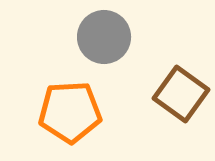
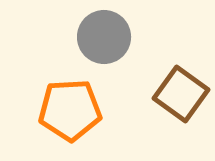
orange pentagon: moved 2 px up
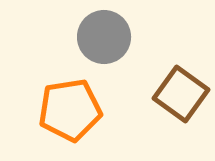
orange pentagon: rotated 6 degrees counterclockwise
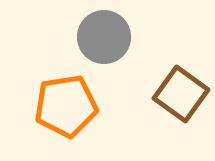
orange pentagon: moved 4 px left, 4 px up
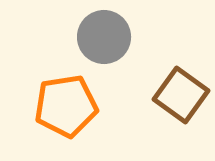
brown square: moved 1 px down
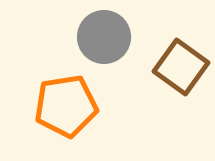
brown square: moved 28 px up
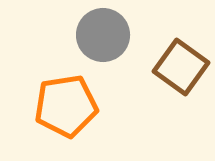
gray circle: moved 1 px left, 2 px up
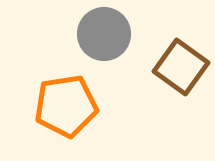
gray circle: moved 1 px right, 1 px up
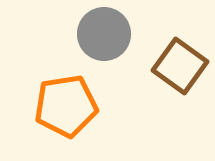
brown square: moved 1 px left, 1 px up
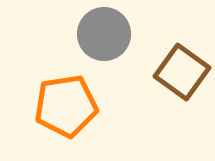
brown square: moved 2 px right, 6 px down
